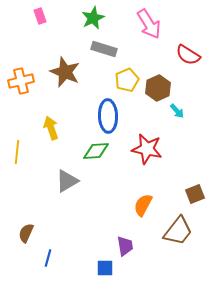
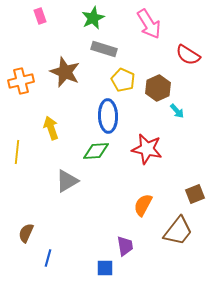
yellow pentagon: moved 4 px left; rotated 25 degrees counterclockwise
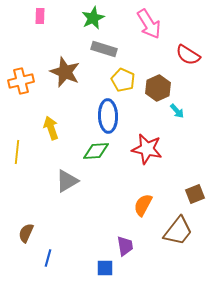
pink rectangle: rotated 21 degrees clockwise
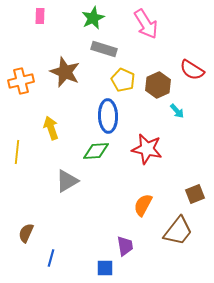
pink arrow: moved 3 px left
red semicircle: moved 4 px right, 15 px down
brown hexagon: moved 3 px up
blue line: moved 3 px right
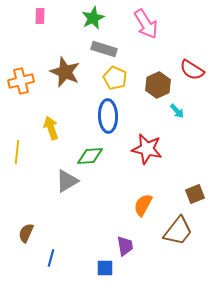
yellow pentagon: moved 8 px left, 2 px up
green diamond: moved 6 px left, 5 px down
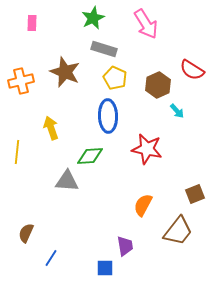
pink rectangle: moved 8 px left, 7 px down
gray triangle: rotated 35 degrees clockwise
blue line: rotated 18 degrees clockwise
